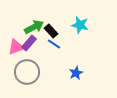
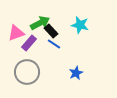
green arrow: moved 6 px right, 4 px up
pink triangle: moved 14 px up
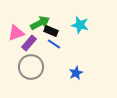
black rectangle: rotated 24 degrees counterclockwise
gray circle: moved 4 px right, 5 px up
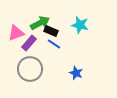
gray circle: moved 1 px left, 2 px down
blue star: rotated 24 degrees counterclockwise
